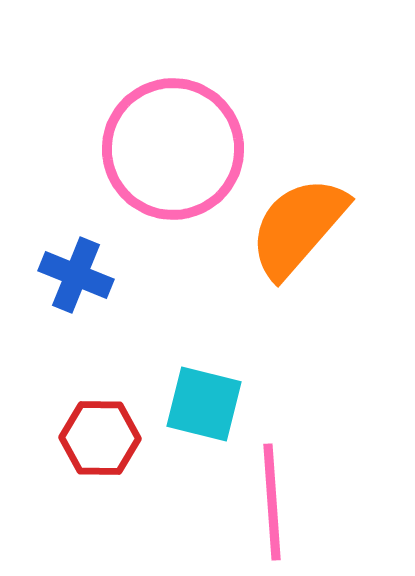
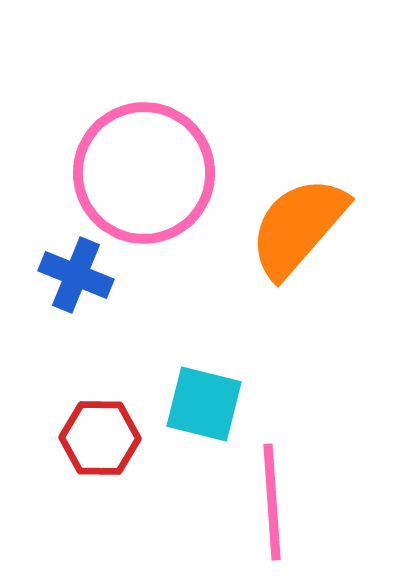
pink circle: moved 29 px left, 24 px down
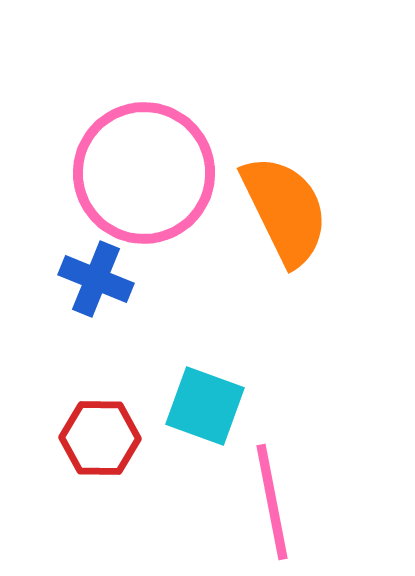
orange semicircle: moved 13 px left, 17 px up; rotated 113 degrees clockwise
blue cross: moved 20 px right, 4 px down
cyan square: moved 1 px right, 2 px down; rotated 6 degrees clockwise
pink line: rotated 7 degrees counterclockwise
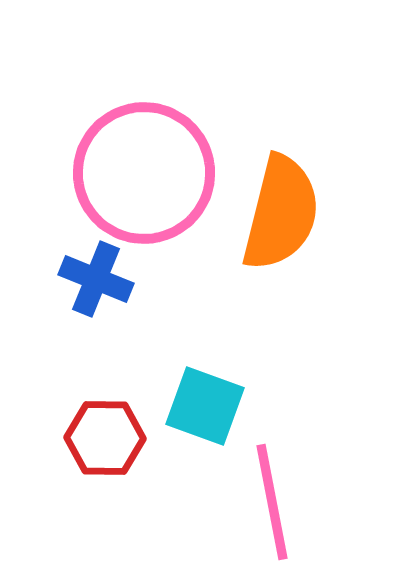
orange semicircle: moved 4 px left, 3 px down; rotated 40 degrees clockwise
red hexagon: moved 5 px right
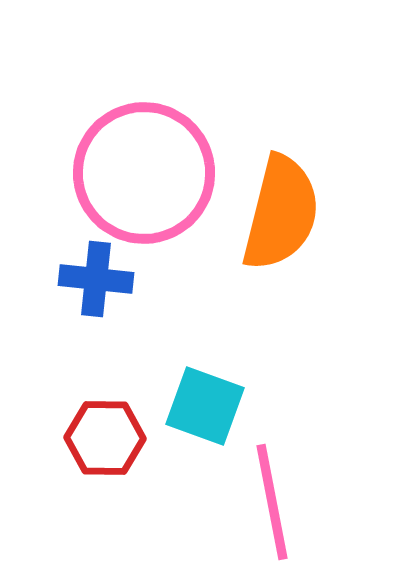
blue cross: rotated 16 degrees counterclockwise
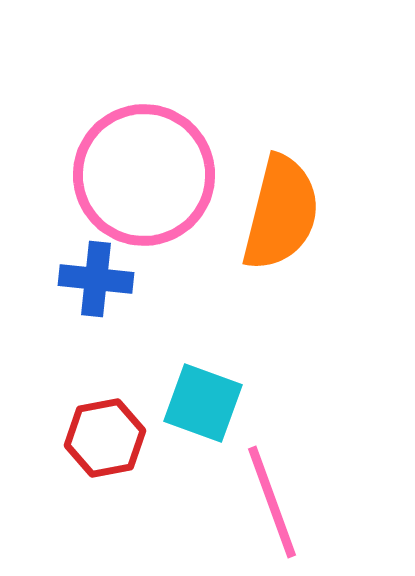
pink circle: moved 2 px down
cyan square: moved 2 px left, 3 px up
red hexagon: rotated 12 degrees counterclockwise
pink line: rotated 9 degrees counterclockwise
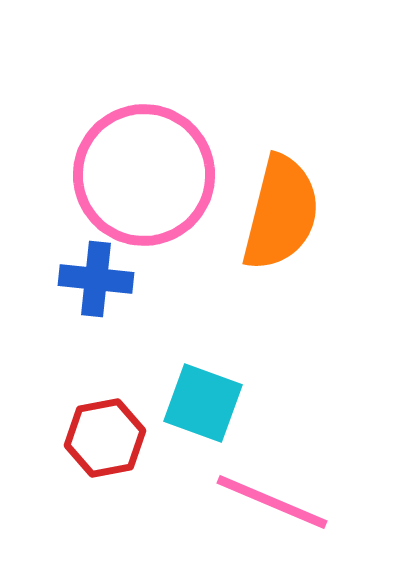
pink line: rotated 47 degrees counterclockwise
